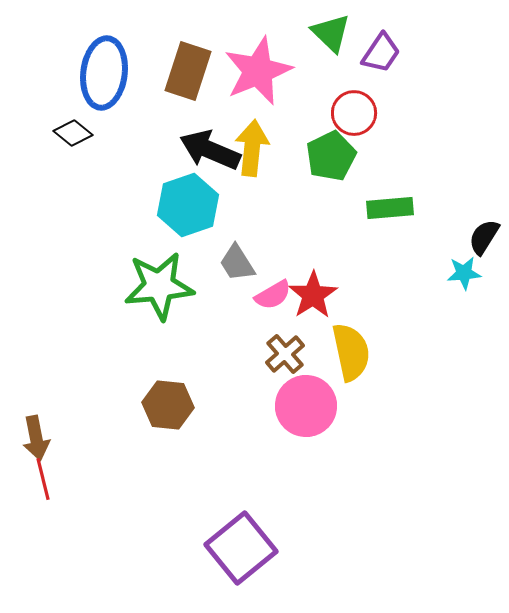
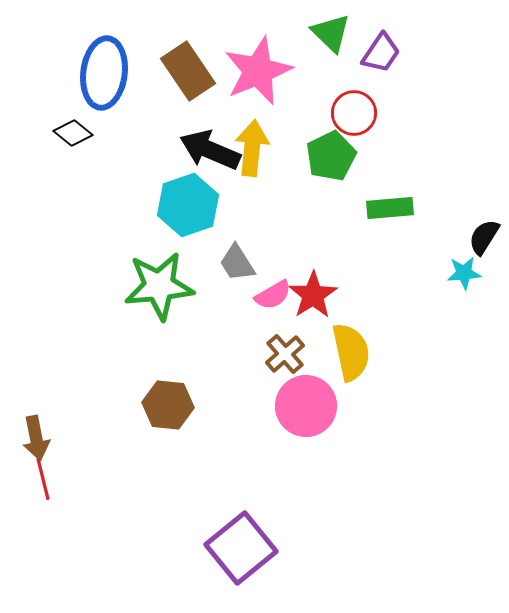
brown rectangle: rotated 52 degrees counterclockwise
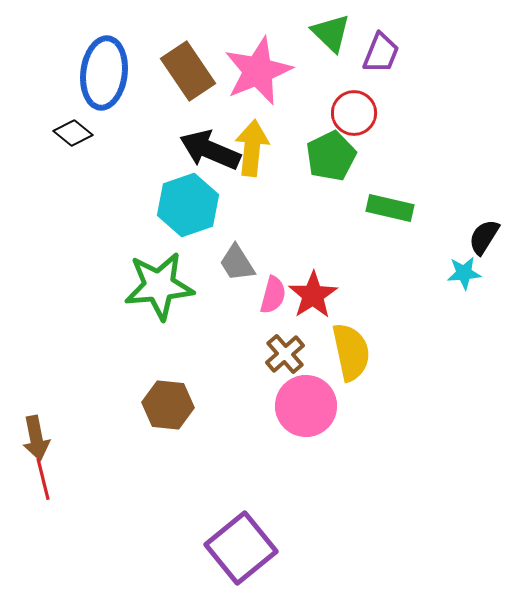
purple trapezoid: rotated 12 degrees counterclockwise
green rectangle: rotated 18 degrees clockwise
pink semicircle: rotated 45 degrees counterclockwise
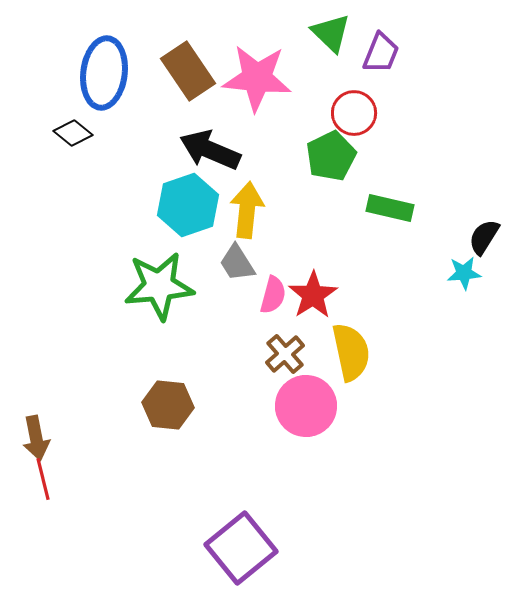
pink star: moved 1 px left, 7 px down; rotated 28 degrees clockwise
yellow arrow: moved 5 px left, 62 px down
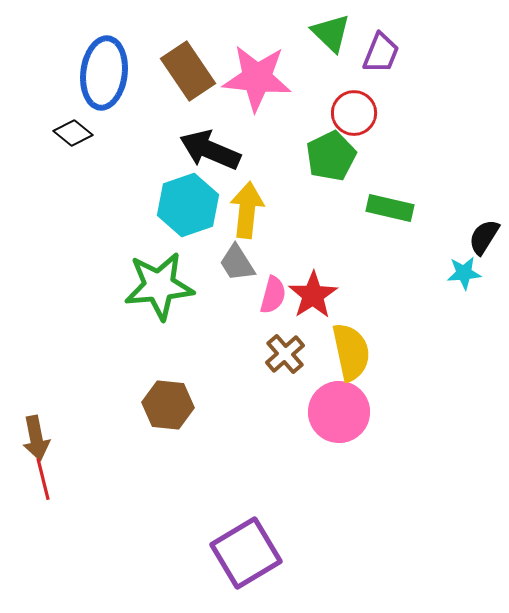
pink circle: moved 33 px right, 6 px down
purple square: moved 5 px right, 5 px down; rotated 8 degrees clockwise
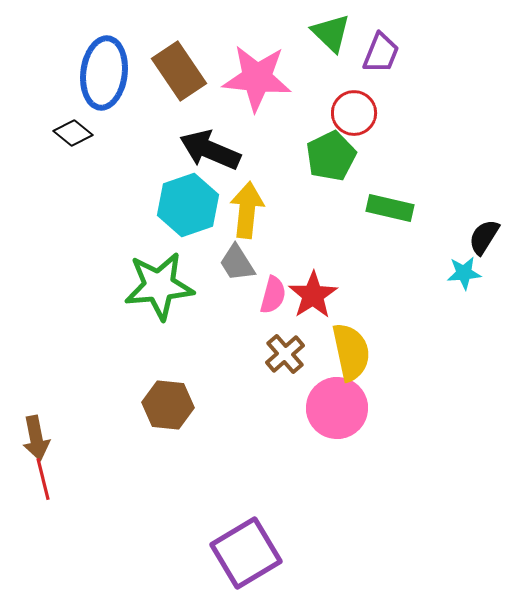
brown rectangle: moved 9 px left
pink circle: moved 2 px left, 4 px up
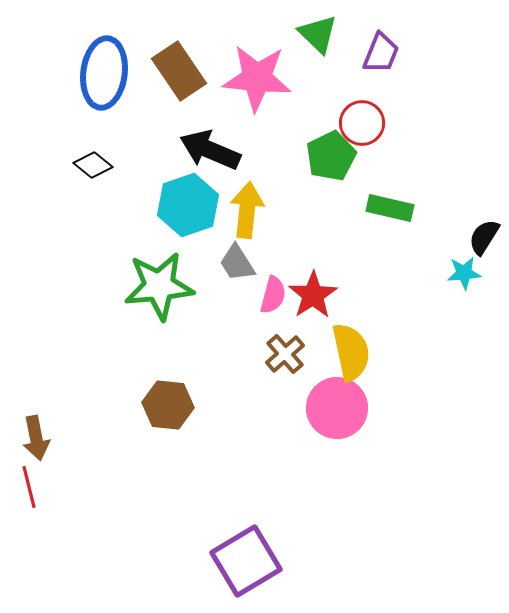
green triangle: moved 13 px left, 1 px down
red circle: moved 8 px right, 10 px down
black diamond: moved 20 px right, 32 px down
red line: moved 14 px left, 8 px down
purple square: moved 8 px down
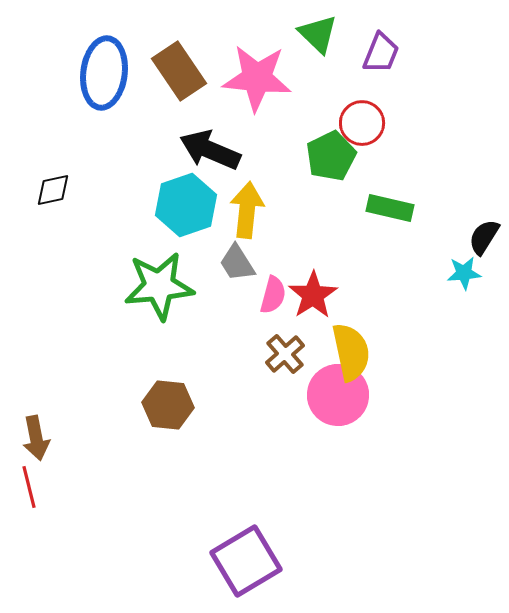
black diamond: moved 40 px left, 25 px down; rotated 51 degrees counterclockwise
cyan hexagon: moved 2 px left
pink circle: moved 1 px right, 13 px up
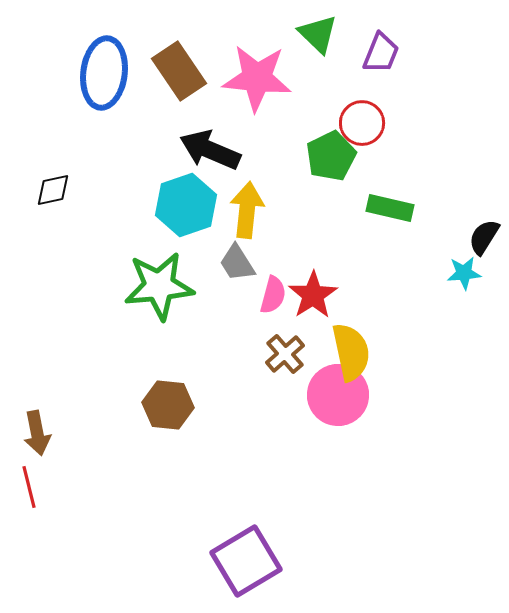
brown arrow: moved 1 px right, 5 px up
